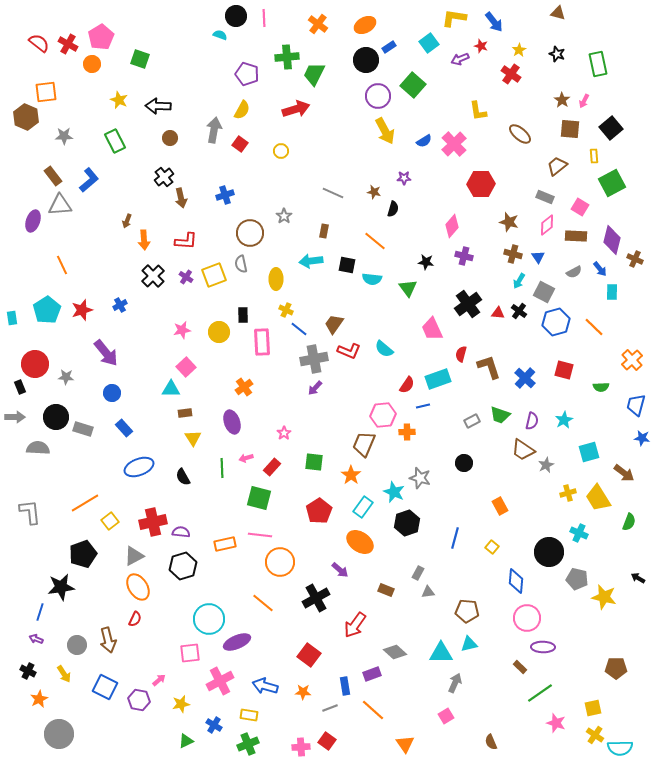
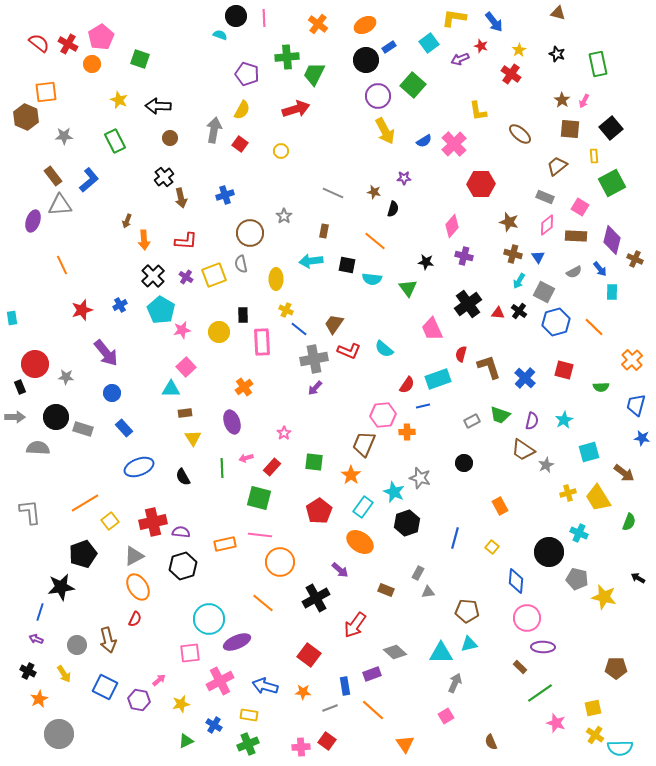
cyan pentagon at (47, 310): moved 114 px right; rotated 8 degrees counterclockwise
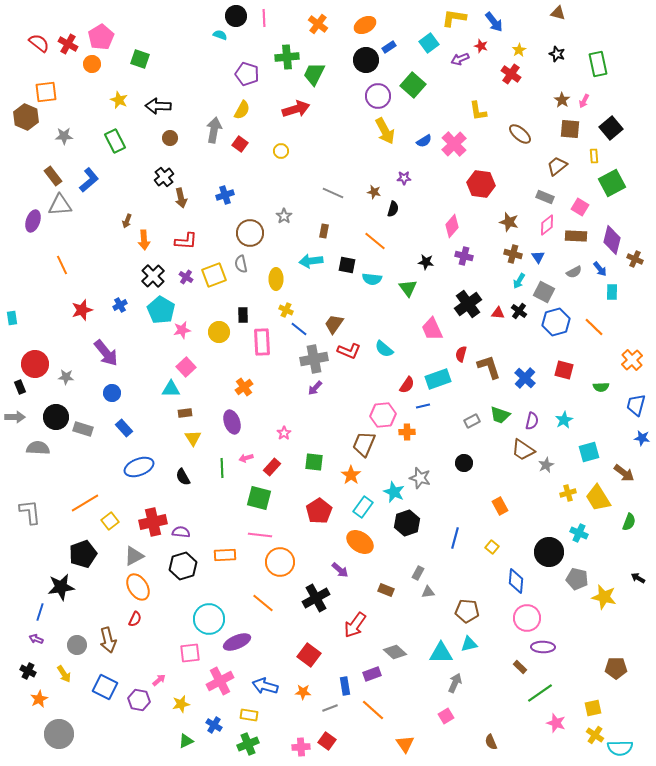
red hexagon at (481, 184): rotated 8 degrees clockwise
orange rectangle at (225, 544): moved 11 px down; rotated 10 degrees clockwise
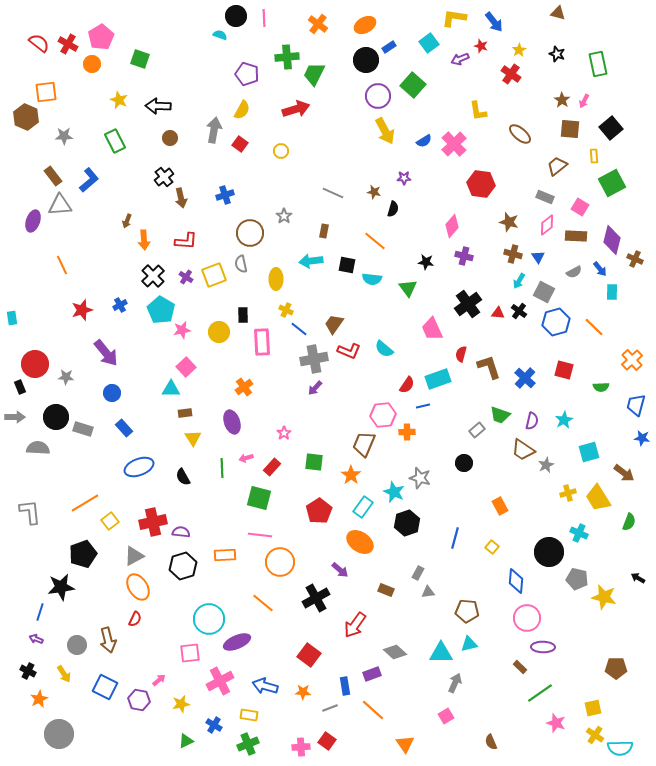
gray rectangle at (472, 421): moved 5 px right, 9 px down; rotated 14 degrees counterclockwise
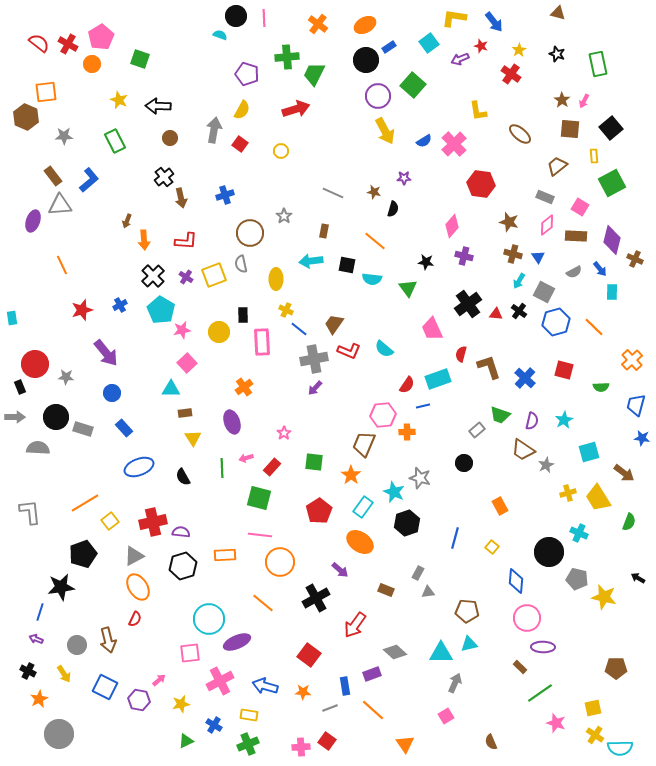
red triangle at (498, 313): moved 2 px left, 1 px down
pink square at (186, 367): moved 1 px right, 4 px up
